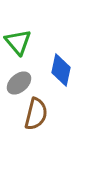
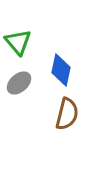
brown semicircle: moved 31 px right
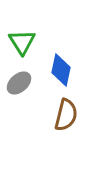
green triangle: moved 4 px right; rotated 8 degrees clockwise
brown semicircle: moved 1 px left, 1 px down
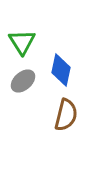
gray ellipse: moved 4 px right, 2 px up
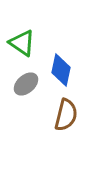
green triangle: moved 1 px down; rotated 24 degrees counterclockwise
gray ellipse: moved 3 px right, 3 px down
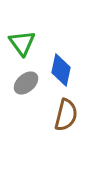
green triangle: rotated 20 degrees clockwise
gray ellipse: moved 1 px up
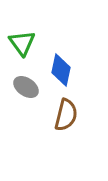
gray ellipse: moved 4 px down; rotated 75 degrees clockwise
